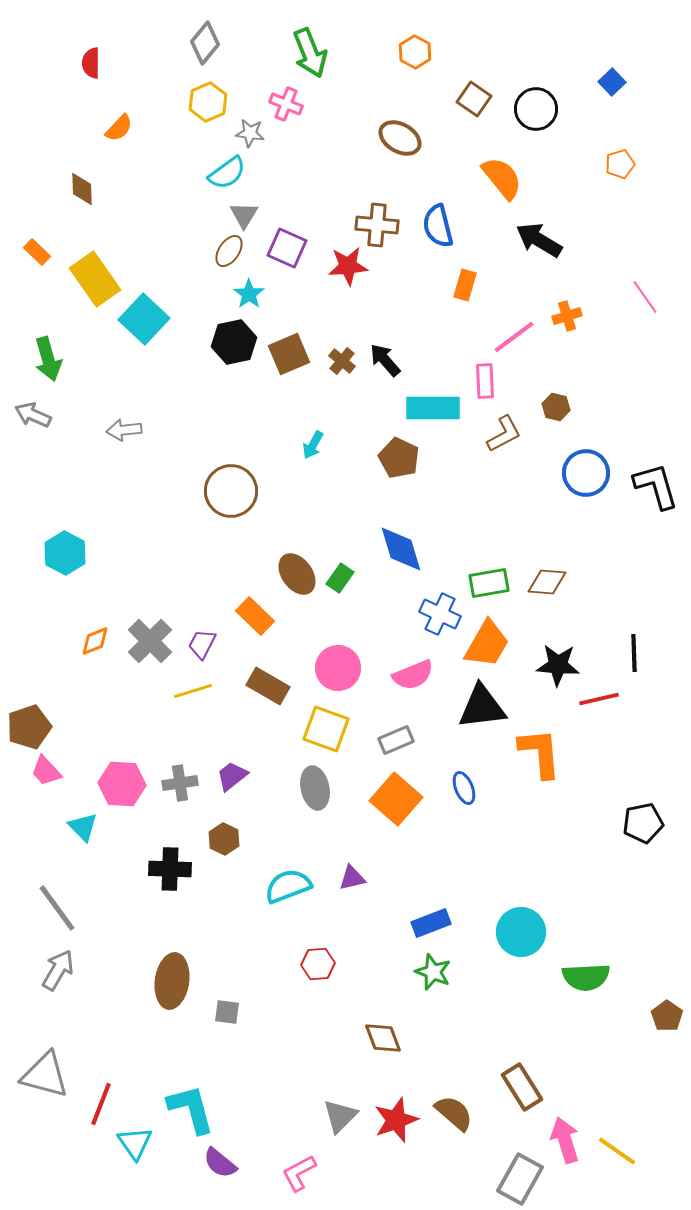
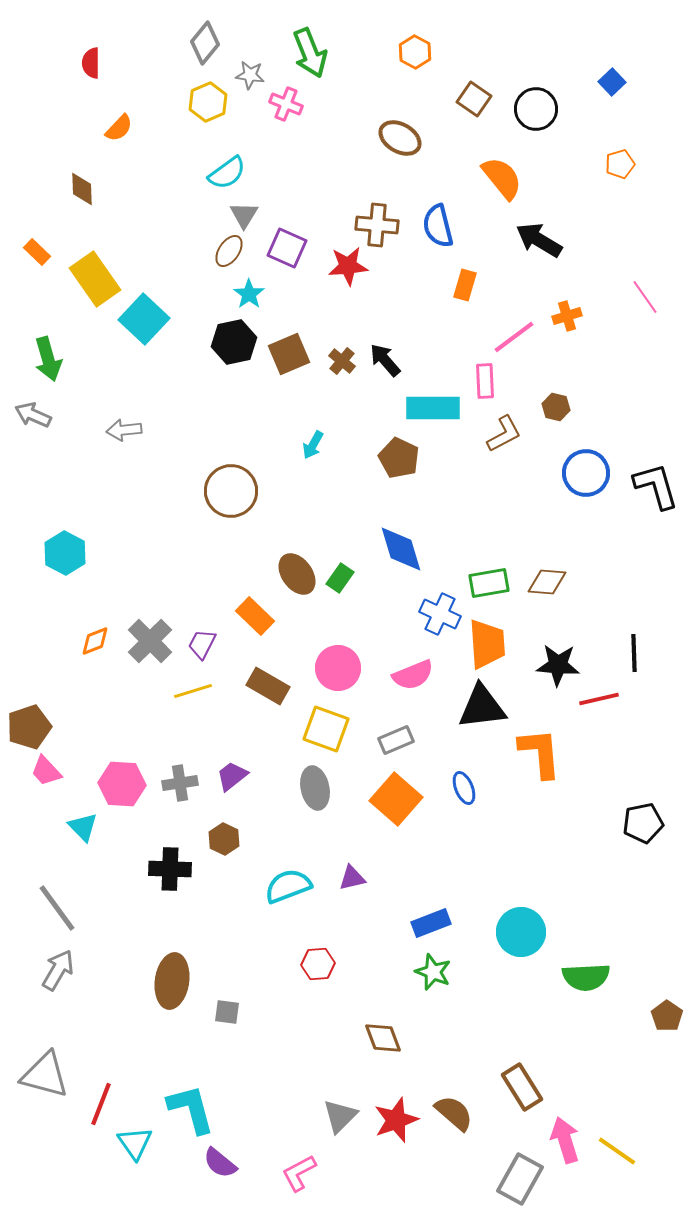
gray star at (250, 133): moved 58 px up
orange trapezoid at (487, 644): rotated 34 degrees counterclockwise
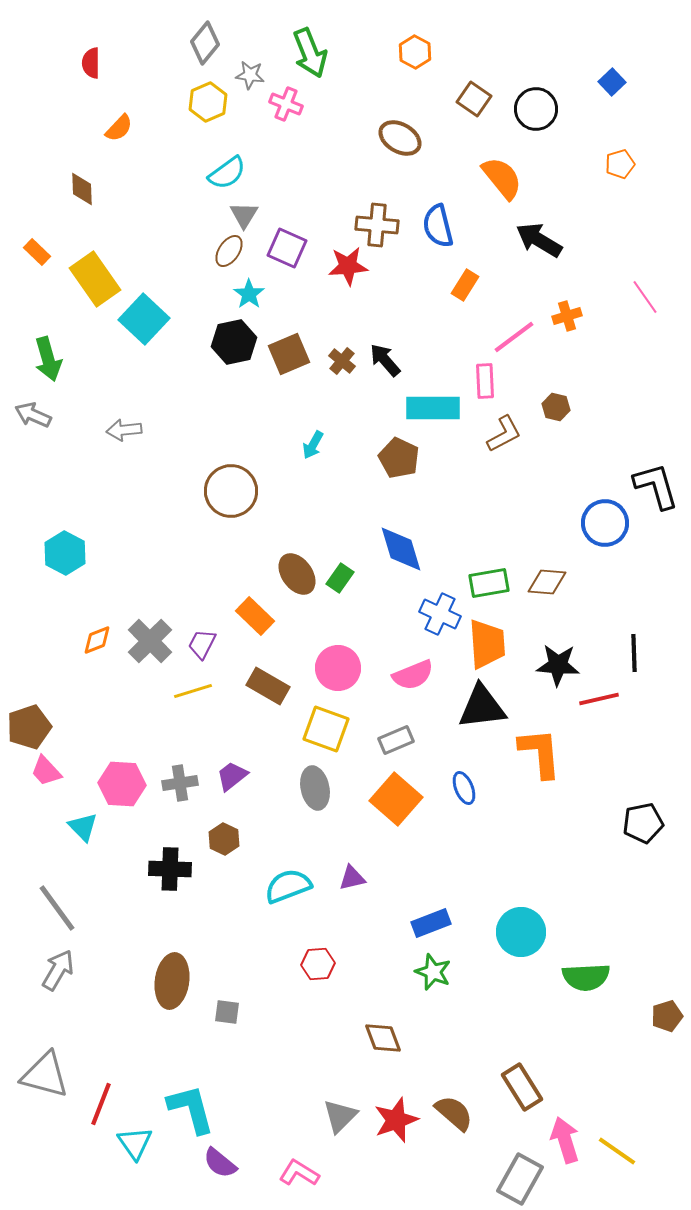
orange rectangle at (465, 285): rotated 16 degrees clockwise
blue circle at (586, 473): moved 19 px right, 50 px down
orange diamond at (95, 641): moved 2 px right, 1 px up
brown pentagon at (667, 1016): rotated 20 degrees clockwise
pink L-shape at (299, 1173): rotated 60 degrees clockwise
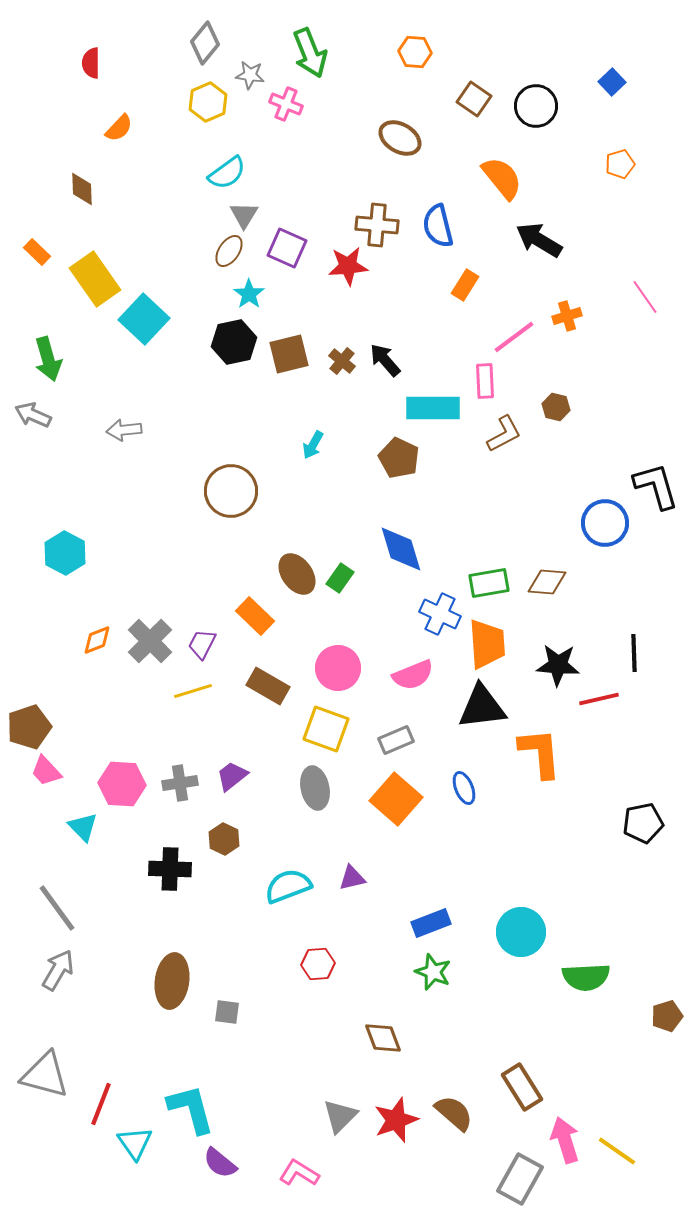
orange hexagon at (415, 52): rotated 24 degrees counterclockwise
black circle at (536, 109): moved 3 px up
brown square at (289, 354): rotated 9 degrees clockwise
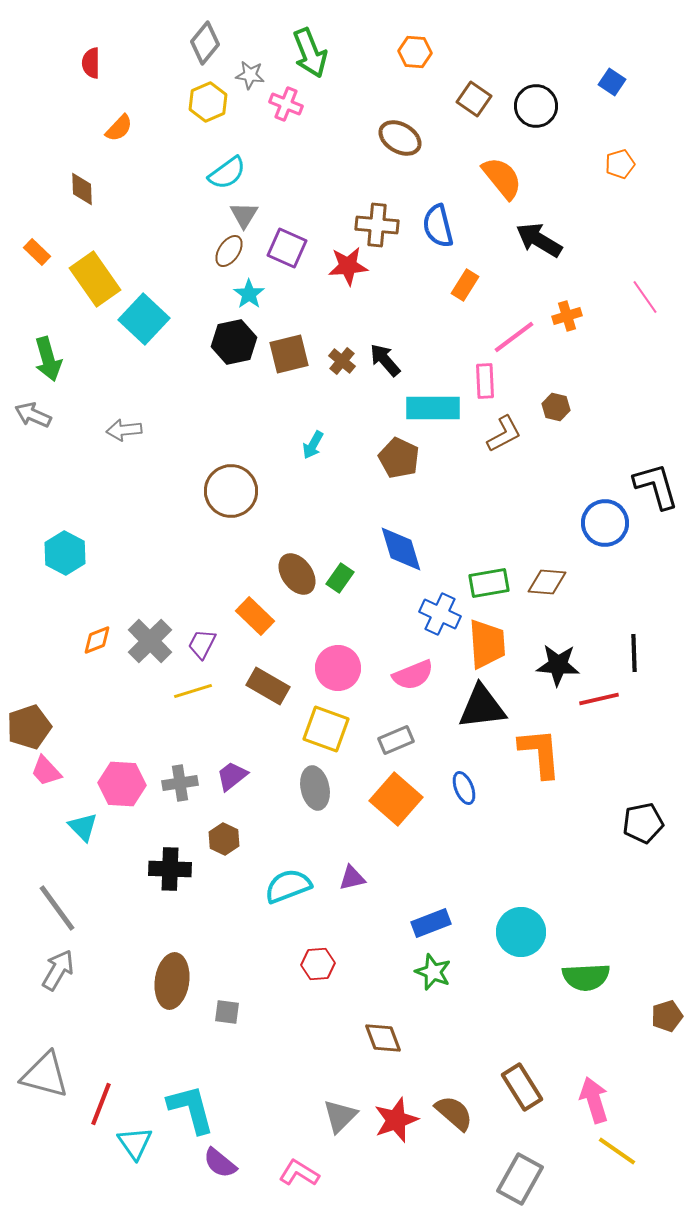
blue square at (612, 82): rotated 12 degrees counterclockwise
pink arrow at (565, 1140): moved 29 px right, 40 px up
